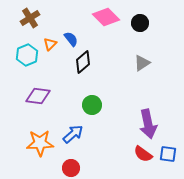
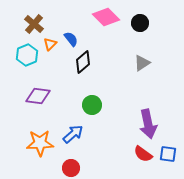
brown cross: moved 4 px right, 6 px down; rotated 18 degrees counterclockwise
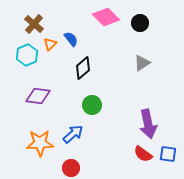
black diamond: moved 6 px down
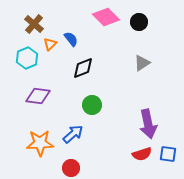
black circle: moved 1 px left, 1 px up
cyan hexagon: moved 3 px down
black diamond: rotated 20 degrees clockwise
red semicircle: moved 1 px left; rotated 54 degrees counterclockwise
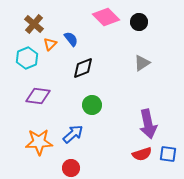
orange star: moved 1 px left, 1 px up
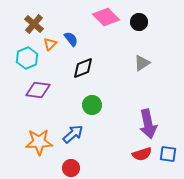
purple diamond: moved 6 px up
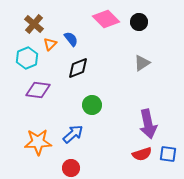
pink diamond: moved 2 px down
black diamond: moved 5 px left
orange star: moved 1 px left
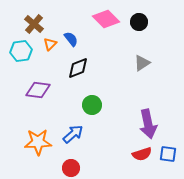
cyan hexagon: moved 6 px left, 7 px up; rotated 15 degrees clockwise
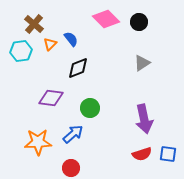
purple diamond: moved 13 px right, 8 px down
green circle: moved 2 px left, 3 px down
purple arrow: moved 4 px left, 5 px up
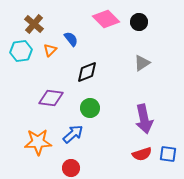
orange triangle: moved 6 px down
black diamond: moved 9 px right, 4 px down
